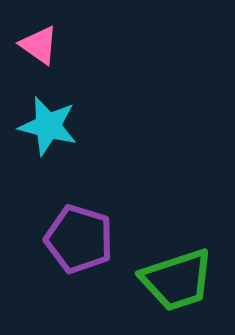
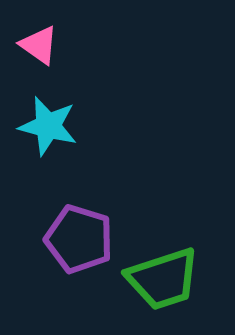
green trapezoid: moved 14 px left, 1 px up
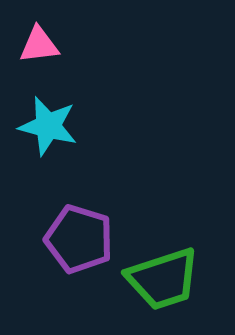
pink triangle: rotated 42 degrees counterclockwise
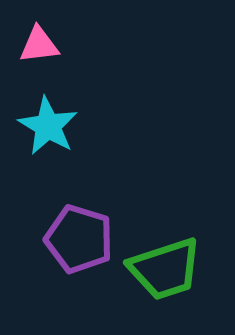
cyan star: rotated 16 degrees clockwise
green trapezoid: moved 2 px right, 10 px up
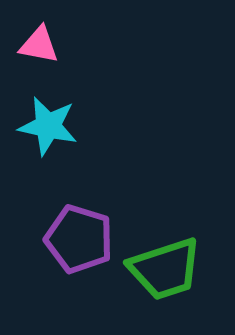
pink triangle: rotated 18 degrees clockwise
cyan star: rotated 18 degrees counterclockwise
